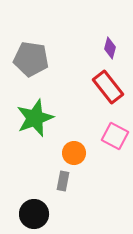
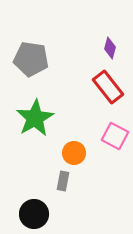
green star: rotated 9 degrees counterclockwise
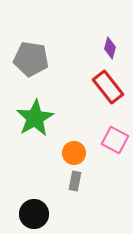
pink square: moved 4 px down
gray rectangle: moved 12 px right
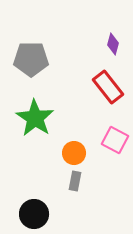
purple diamond: moved 3 px right, 4 px up
gray pentagon: rotated 8 degrees counterclockwise
green star: rotated 9 degrees counterclockwise
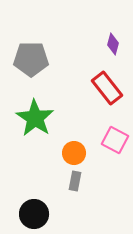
red rectangle: moved 1 px left, 1 px down
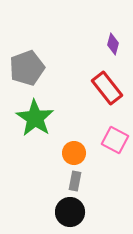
gray pentagon: moved 4 px left, 9 px down; rotated 20 degrees counterclockwise
black circle: moved 36 px right, 2 px up
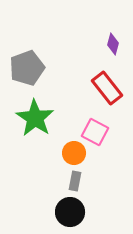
pink square: moved 20 px left, 8 px up
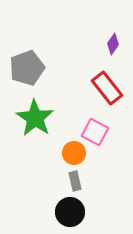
purple diamond: rotated 20 degrees clockwise
gray rectangle: rotated 24 degrees counterclockwise
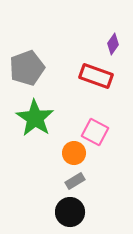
red rectangle: moved 11 px left, 12 px up; rotated 32 degrees counterclockwise
gray rectangle: rotated 72 degrees clockwise
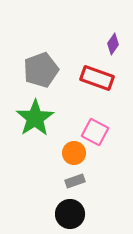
gray pentagon: moved 14 px right, 2 px down
red rectangle: moved 1 px right, 2 px down
green star: rotated 6 degrees clockwise
gray rectangle: rotated 12 degrees clockwise
black circle: moved 2 px down
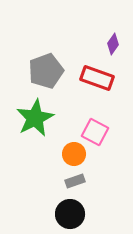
gray pentagon: moved 5 px right, 1 px down
green star: rotated 6 degrees clockwise
orange circle: moved 1 px down
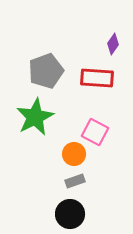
red rectangle: rotated 16 degrees counterclockwise
green star: moved 1 px up
